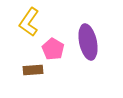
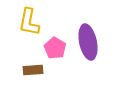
yellow L-shape: rotated 24 degrees counterclockwise
pink pentagon: moved 2 px right, 1 px up
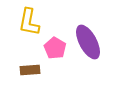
purple ellipse: rotated 16 degrees counterclockwise
brown rectangle: moved 3 px left
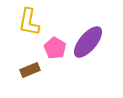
purple ellipse: rotated 68 degrees clockwise
brown rectangle: rotated 18 degrees counterclockwise
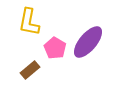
brown rectangle: rotated 18 degrees counterclockwise
